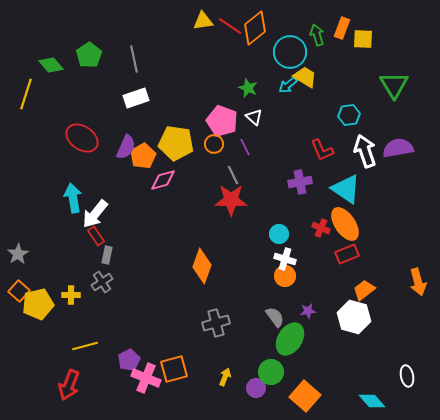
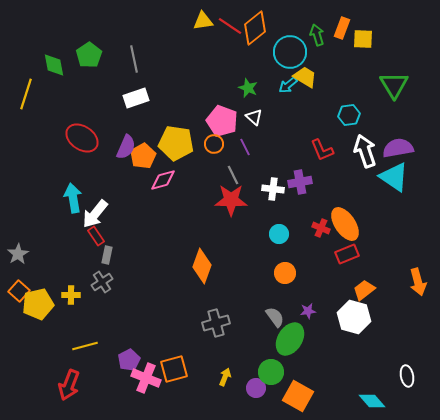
green diamond at (51, 65): moved 3 px right; rotated 30 degrees clockwise
cyan triangle at (346, 189): moved 48 px right, 12 px up
white cross at (285, 259): moved 12 px left, 70 px up; rotated 10 degrees counterclockwise
orange circle at (285, 276): moved 3 px up
orange square at (305, 396): moved 7 px left; rotated 12 degrees counterclockwise
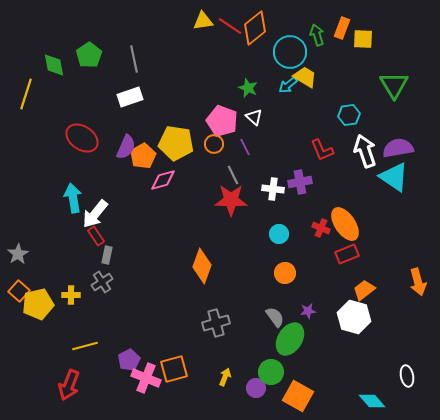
white rectangle at (136, 98): moved 6 px left, 1 px up
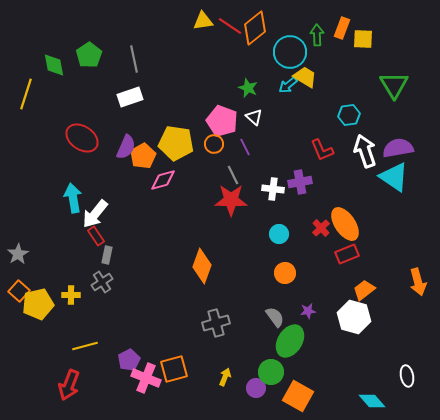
green arrow at (317, 35): rotated 15 degrees clockwise
red cross at (321, 228): rotated 24 degrees clockwise
green ellipse at (290, 339): moved 2 px down
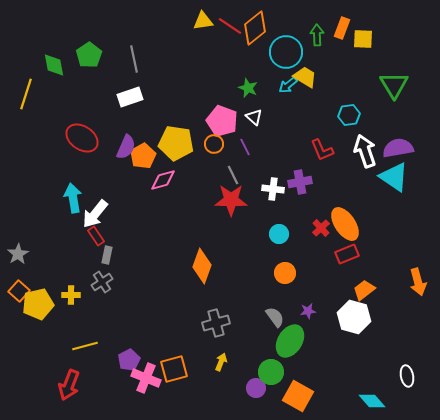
cyan circle at (290, 52): moved 4 px left
yellow arrow at (225, 377): moved 4 px left, 15 px up
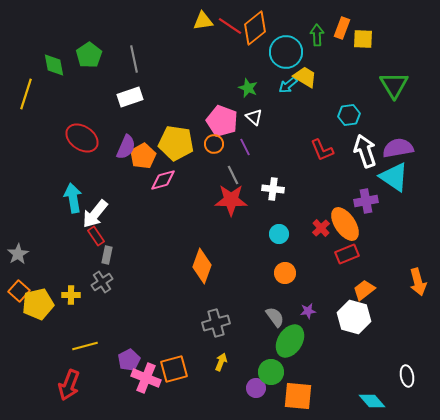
purple cross at (300, 182): moved 66 px right, 19 px down
orange square at (298, 396): rotated 24 degrees counterclockwise
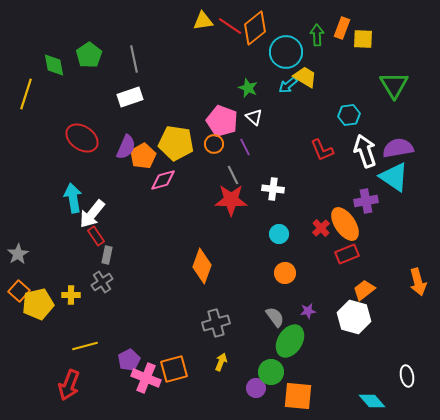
white arrow at (95, 214): moved 3 px left
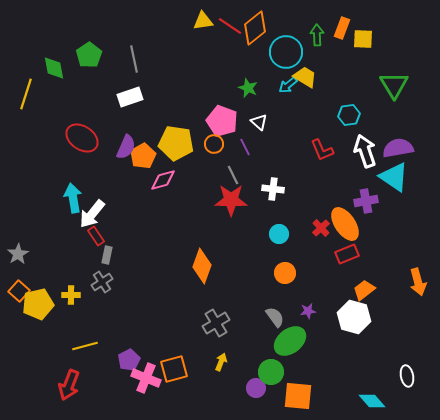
green diamond at (54, 65): moved 3 px down
white triangle at (254, 117): moved 5 px right, 5 px down
gray cross at (216, 323): rotated 16 degrees counterclockwise
green ellipse at (290, 341): rotated 20 degrees clockwise
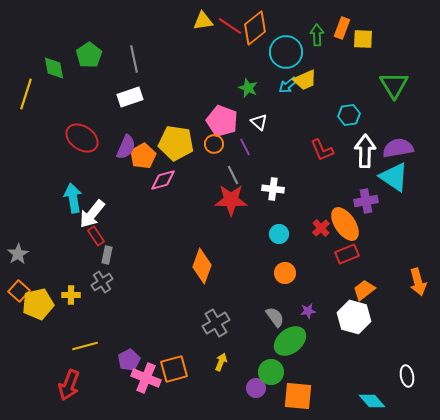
yellow trapezoid at (305, 77): moved 3 px down; rotated 125 degrees clockwise
white arrow at (365, 151): rotated 20 degrees clockwise
